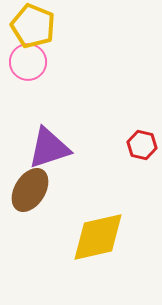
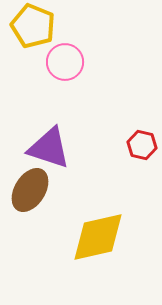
pink circle: moved 37 px right
purple triangle: rotated 36 degrees clockwise
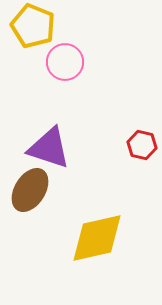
yellow diamond: moved 1 px left, 1 px down
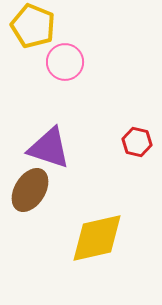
red hexagon: moved 5 px left, 3 px up
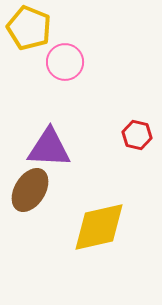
yellow pentagon: moved 4 px left, 2 px down
red hexagon: moved 7 px up
purple triangle: rotated 15 degrees counterclockwise
yellow diamond: moved 2 px right, 11 px up
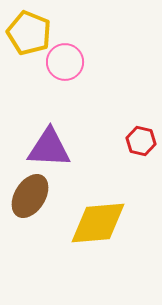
yellow pentagon: moved 5 px down
red hexagon: moved 4 px right, 6 px down
brown ellipse: moved 6 px down
yellow diamond: moved 1 px left, 4 px up; rotated 8 degrees clockwise
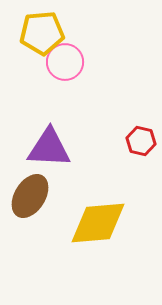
yellow pentagon: moved 13 px right; rotated 27 degrees counterclockwise
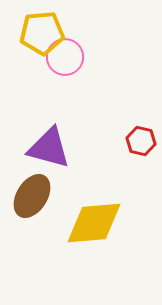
pink circle: moved 5 px up
purple triangle: rotated 12 degrees clockwise
brown ellipse: moved 2 px right
yellow diamond: moved 4 px left
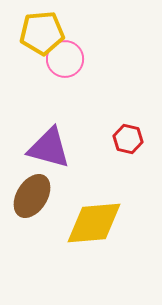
pink circle: moved 2 px down
red hexagon: moved 13 px left, 2 px up
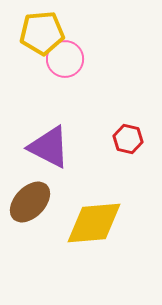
purple triangle: moved 1 px up; rotated 12 degrees clockwise
brown ellipse: moved 2 px left, 6 px down; rotated 12 degrees clockwise
